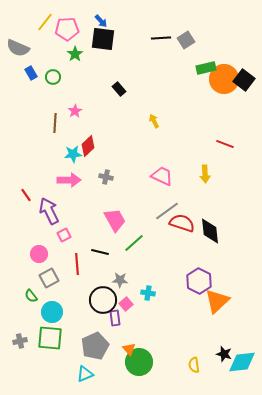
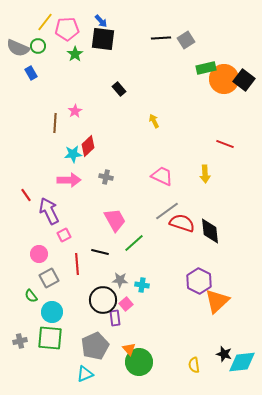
green circle at (53, 77): moved 15 px left, 31 px up
cyan cross at (148, 293): moved 6 px left, 8 px up
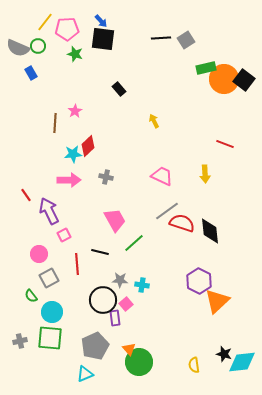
green star at (75, 54): rotated 21 degrees counterclockwise
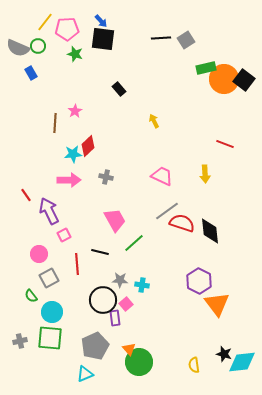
orange triangle at (217, 301): moved 3 px down; rotated 24 degrees counterclockwise
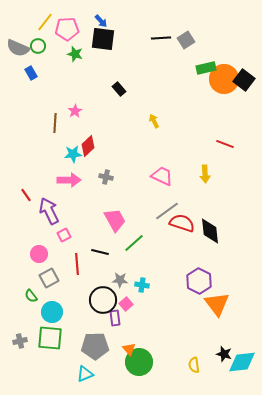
gray pentagon at (95, 346): rotated 24 degrees clockwise
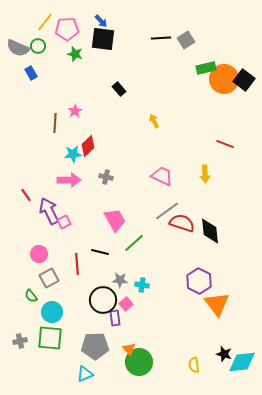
pink square at (64, 235): moved 13 px up
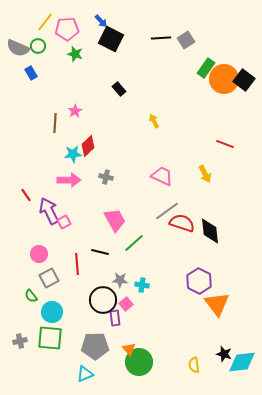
black square at (103, 39): moved 8 px right; rotated 20 degrees clockwise
green rectangle at (206, 68): rotated 42 degrees counterclockwise
yellow arrow at (205, 174): rotated 24 degrees counterclockwise
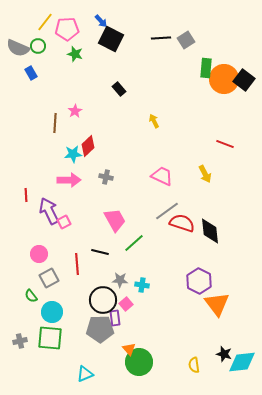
green rectangle at (206, 68): rotated 30 degrees counterclockwise
red line at (26, 195): rotated 32 degrees clockwise
gray pentagon at (95, 346): moved 5 px right, 17 px up
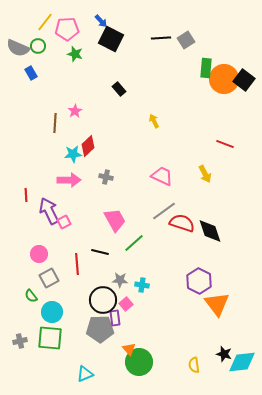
gray line at (167, 211): moved 3 px left
black diamond at (210, 231): rotated 12 degrees counterclockwise
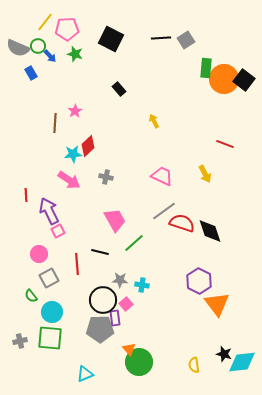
blue arrow at (101, 21): moved 51 px left, 35 px down
pink arrow at (69, 180): rotated 35 degrees clockwise
pink square at (64, 222): moved 6 px left, 9 px down
